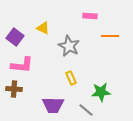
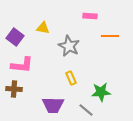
yellow triangle: rotated 16 degrees counterclockwise
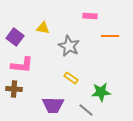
yellow rectangle: rotated 32 degrees counterclockwise
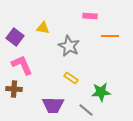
pink L-shape: rotated 120 degrees counterclockwise
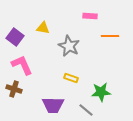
yellow rectangle: rotated 16 degrees counterclockwise
brown cross: rotated 14 degrees clockwise
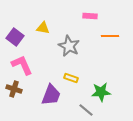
purple trapezoid: moved 2 px left, 10 px up; rotated 70 degrees counterclockwise
